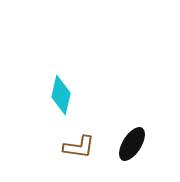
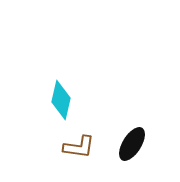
cyan diamond: moved 5 px down
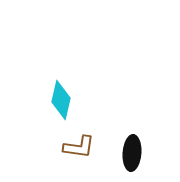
black ellipse: moved 9 px down; rotated 28 degrees counterclockwise
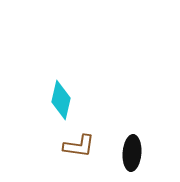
brown L-shape: moved 1 px up
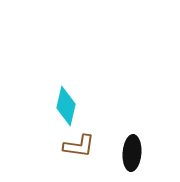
cyan diamond: moved 5 px right, 6 px down
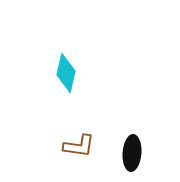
cyan diamond: moved 33 px up
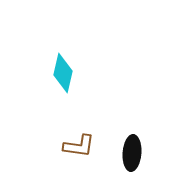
cyan diamond: moved 3 px left
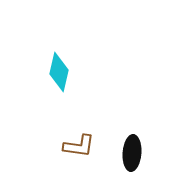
cyan diamond: moved 4 px left, 1 px up
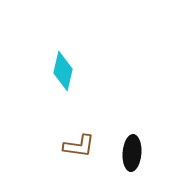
cyan diamond: moved 4 px right, 1 px up
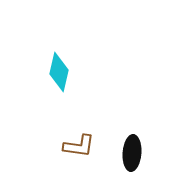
cyan diamond: moved 4 px left, 1 px down
